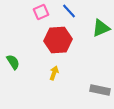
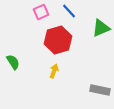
red hexagon: rotated 12 degrees counterclockwise
yellow arrow: moved 2 px up
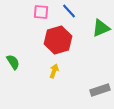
pink square: rotated 28 degrees clockwise
gray rectangle: rotated 30 degrees counterclockwise
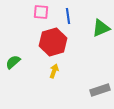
blue line: moved 1 px left, 5 px down; rotated 35 degrees clockwise
red hexagon: moved 5 px left, 2 px down
green semicircle: rotated 98 degrees counterclockwise
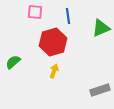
pink square: moved 6 px left
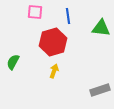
green triangle: rotated 30 degrees clockwise
green semicircle: rotated 21 degrees counterclockwise
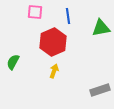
green triangle: rotated 18 degrees counterclockwise
red hexagon: rotated 8 degrees counterclockwise
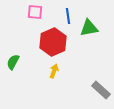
green triangle: moved 12 px left
gray rectangle: moved 1 px right; rotated 60 degrees clockwise
